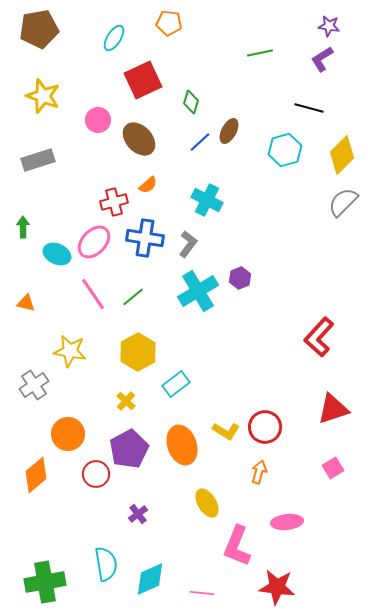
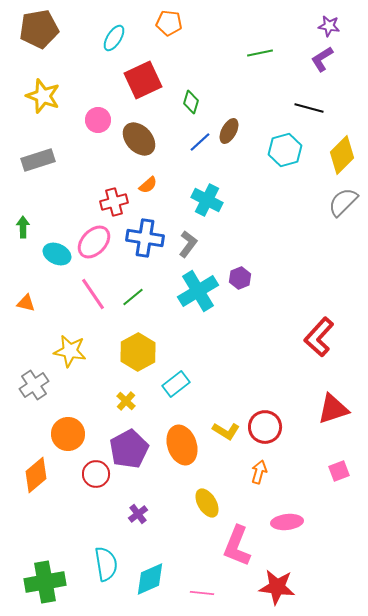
pink square at (333, 468): moved 6 px right, 3 px down; rotated 10 degrees clockwise
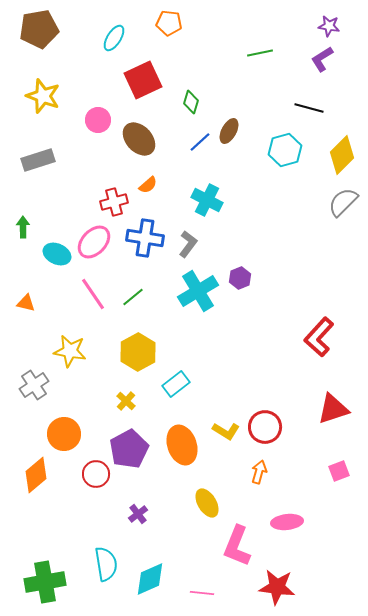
orange circle at (68, 434): moved 4 px left
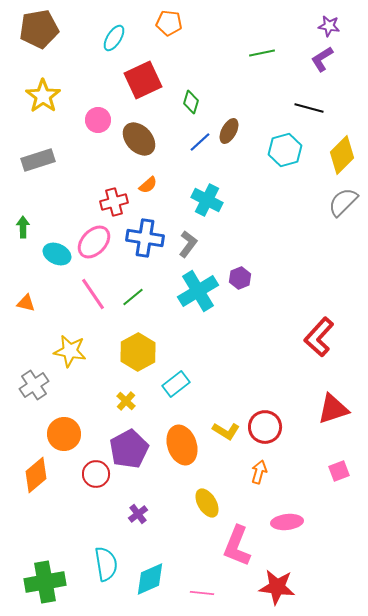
green line at (260, 53): moved 2 px right
yellow star at (43, 96): rotated 16 degrees clockwise
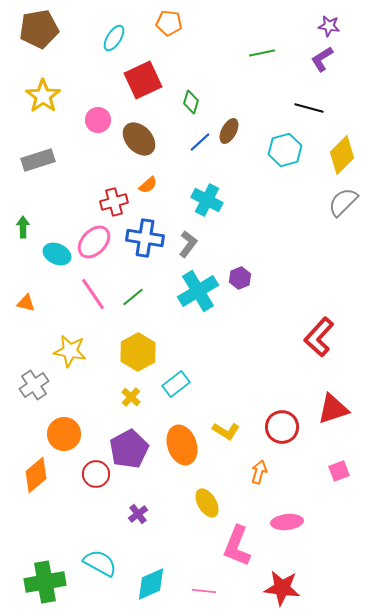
yellow cross at (126, 401): moved 5 px right, 4 px up
red circle at (265, 427): moved 17 px right
cyan semicircle at (106, 564): moved 6 px left, 1 px up; rotated 52 degrees counterclockwise
cyan diamond at (150, 579): moved 1 px right, 5 px down
red star at (277, 587): moved 5 px right, 1 px down
pink line at (202, 593): moved 2 px right, 2 px up
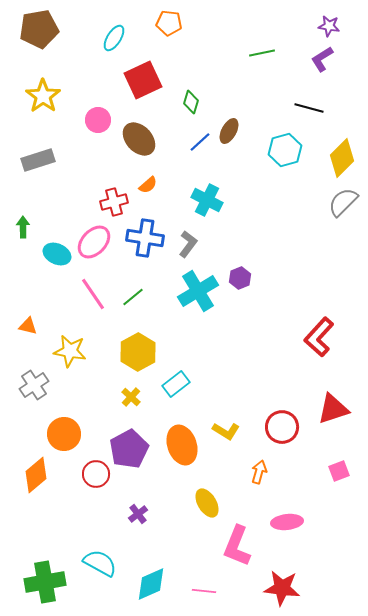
yellow diamond at (342, 155): moved 3 px down
orange triangle at (26, 303): moved 2 px right, 23 px down
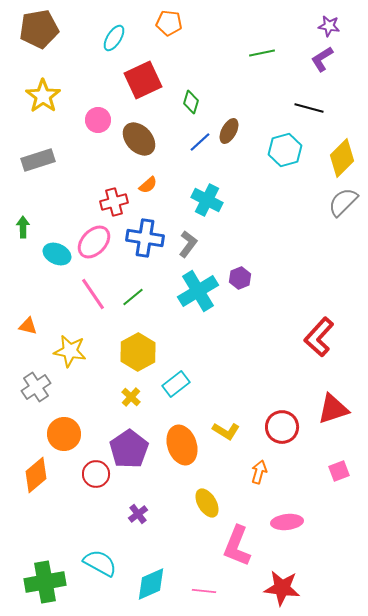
gray cross at (34, 385): moved 2 px right, 2 px down
purple pentagon at (129, 449): rotated 6 degrees counterclockwise
